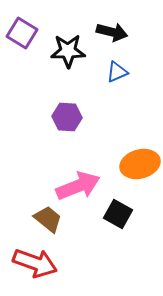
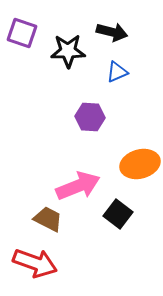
purple square: rotated 12 degrees counterclockwise
purple hexagon: moved 23 px right
black square: rotated 8 degrees clockwise
brown trapezoid: rotated 12 degrees counterclockwise
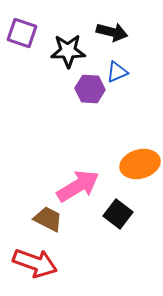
purple hexagon: moved 28 px up
pink arrow: rotated 9 degrees counterclockwise
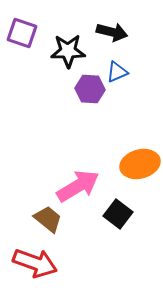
brown trapezoid: rotated 12 degrees clockwise
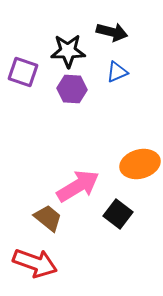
purple square: moved 1 px right, 39 px down
purple hexagon: moved 18 px left
brown trapezoid: moved 1 px up
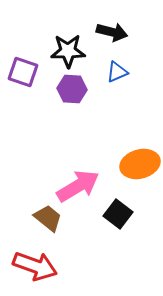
red arrow: moved 3 px down
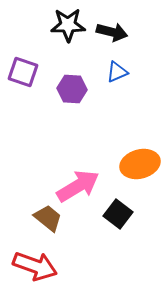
black star: moved 26 px up
